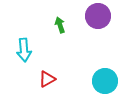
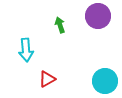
cyan arrow: moved 2 px right
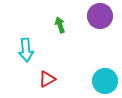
purple circle: moved 2 px right
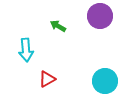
green arrow: moved 2 px left, 1 px down; rotated 42 degrees counterclockwise
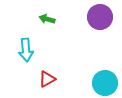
purple circle: moved 1 px down
green arrow: moved 11 px left, 7 px up; rotated 14 degrees counterclockwise
cyan circle: moved 2 px down
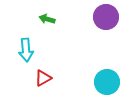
purple circle: moved 6 px right
red triangle: moved 4 px left, 1 px up
cyan circle: moved 2 px right, 1 px up
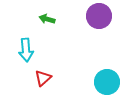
purple circle: moved 7 px left, 1 px up
red triangle: rotated 12 degrees counterclockwise
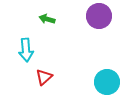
red triangle: moved 1 px right, 1 px up
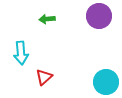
green arrow: rotated 21 degrees counterclockwise
cyan arrow: moved 5 px left, 3 px down
cyan circle: moved 1 px left
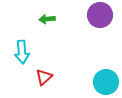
purple circle: moved 1 px right, 1 px up
cyan arrow: moved 1 px right, 1 px up
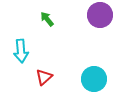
green arrow: rotated 56 degrees clockwise
cyan arrow: moved 1 px left, 1 px up
cyan circle: moved 12 px left, 3 px up
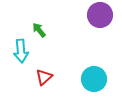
green arrow: moved 8 px left, 11 px down
